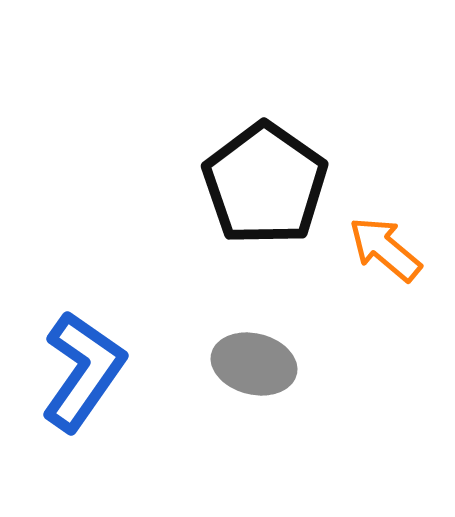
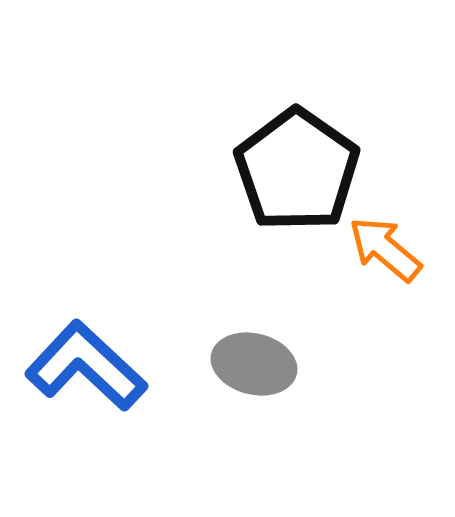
black pentagon: moved 32 px right, 14 px up
blue L-shape: moved 3 px right, 5 px up; rotated 82 degrees counterclockwise
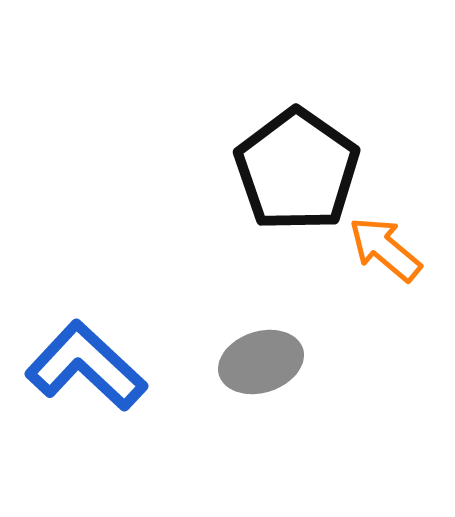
gray ellipse: moved 7 px right, 2 px up; rotated 32 degrees counterclockwise
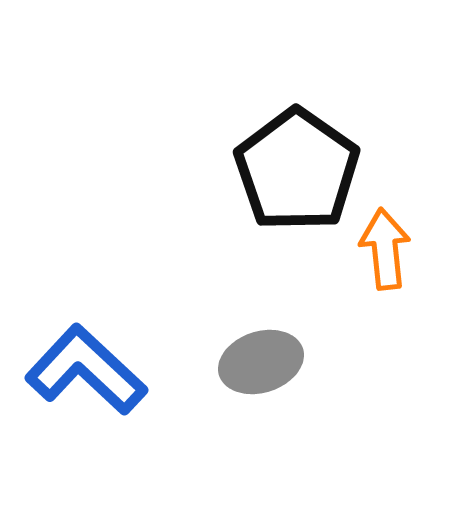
orange arrow: rotated 44 degrees clockwise
blue L-shape: moved 4 px down
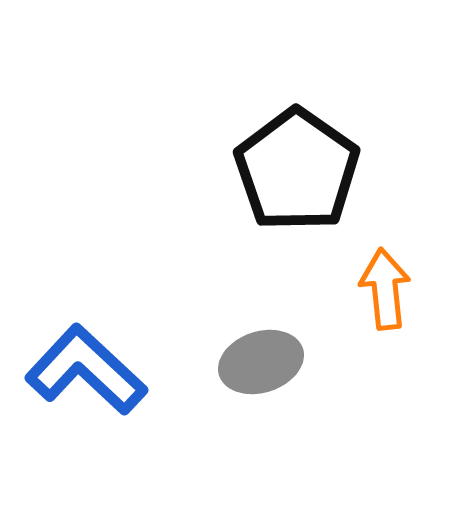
orange arrow: moved 40 px down
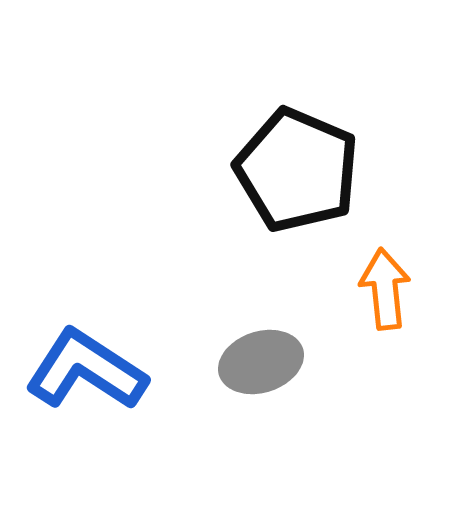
black pentagon: rotated 12 degrees counterclockwise
blue L-shape: rotated 10 degrees counterclockwise
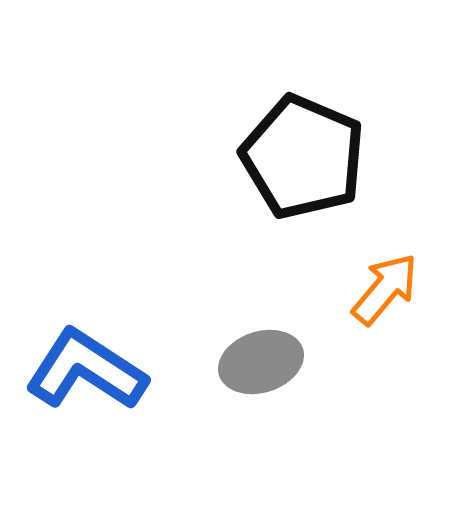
black pentagon: moved 6 px right, 13 px up
orange arrow: rotated 46 degrees clockwise
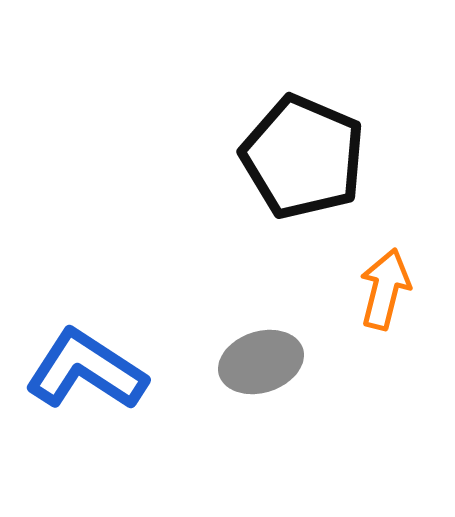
orange arrow: rotated 26 degrees counterclockwise
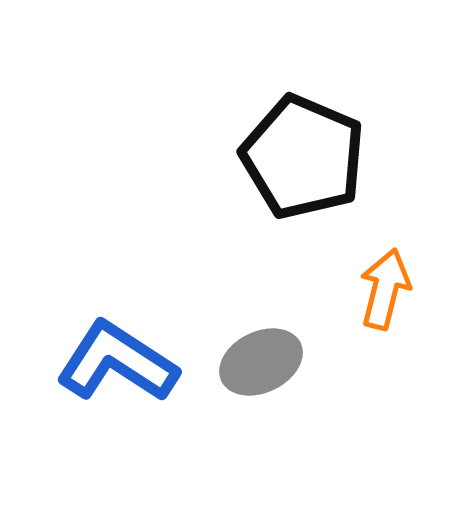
gray ellipse: rotated 8 degrees counterclockwise
blue L-shape: moved 31 px right, 8 px up
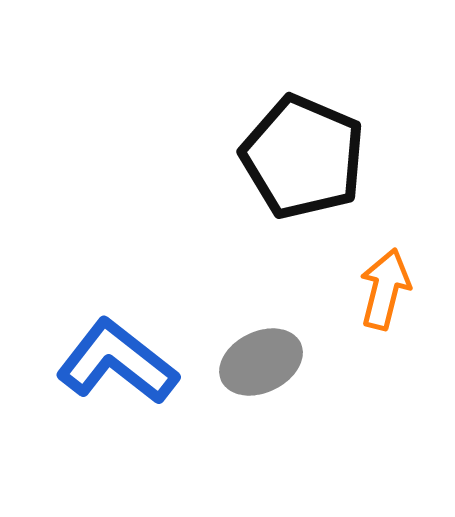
blue L-shape: rotated 5 degrees clockwise
